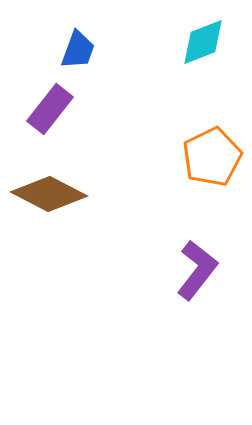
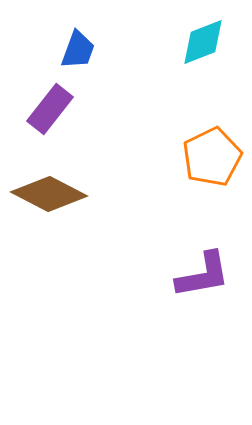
purple L-shape: moved 6 px right, 5 px down; rotated 42 degrees clockwise
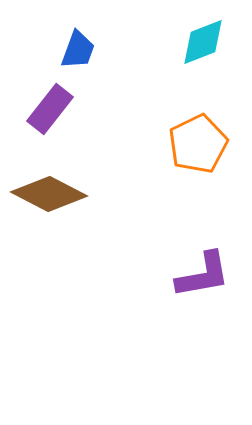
orange pentagon: moved 14 px left, 13 px up
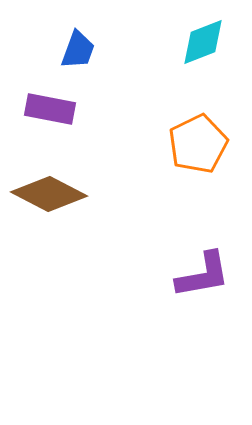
purple rectangle: rotated 63 degrees clockwise
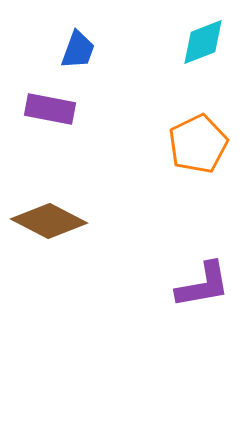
brown diamond: moved 27 px down
purple L-shape: moved 10 px down
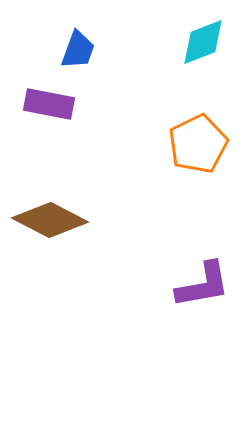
purple rectangle: moved 1 px left, 5 px up
brown diamond: moved 1 px right, 1 px up
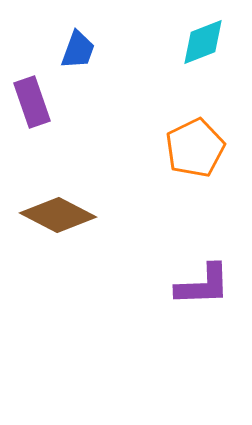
purple rectangle: moved 17 px left, 2 px up; rotated 60 degrees clockwise
orange pentagon: moved 3 px left, 4 px down
brown diamond: moved 8 px right, 5 px up
purple L-shape: rotated 8 degrees clockwise
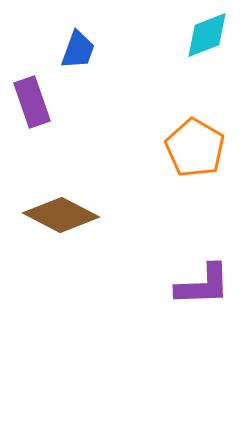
cyan diamond: moved 4 px right, 7 px up
orange pentagon: rotated 16 degrees counterclockwise
brown diamond: moved 3 px right
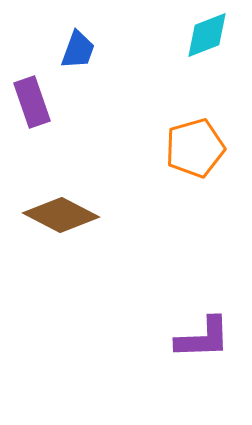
orange pentagon: rotated 26 degrees clockwise
purple L-shape: moved 53 px down
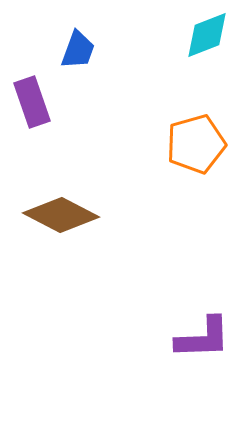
orange pentagon: moved 1 px right, 4 px up
